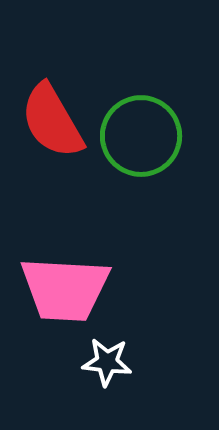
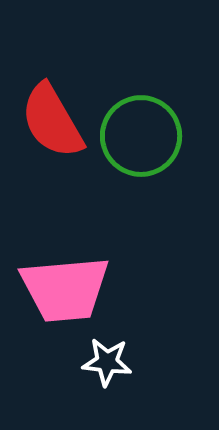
pink trapezoid: rotated 8 degrees counterclockwise
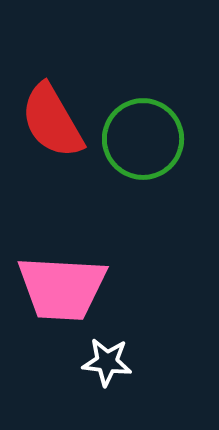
green circle: moved 2 px right, 3 px down
pink trapezoid: moved 3 px left, 1 px up; rotated 8 degrees clockwise
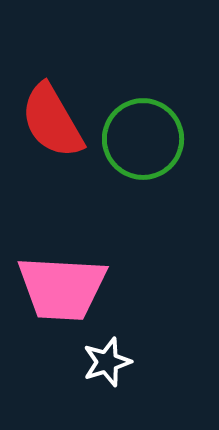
white star: rotated 24 degrees counterclockwise
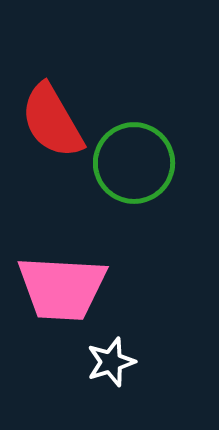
green circle: moved 9 px left, 24 px down
white star: moved 4 px right
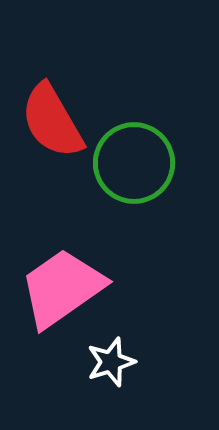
pink trapezoid: rotated 142 degrees clockwise
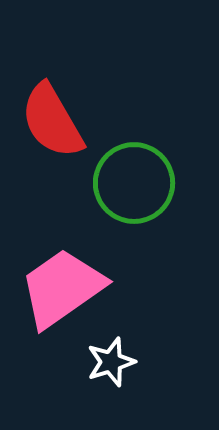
green circle: moved 20 px down
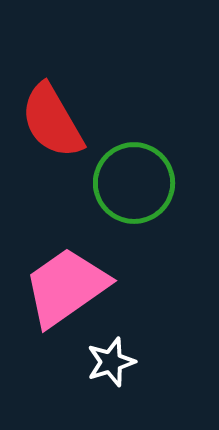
pink trapezoid: moved 4 px right, 1 px up
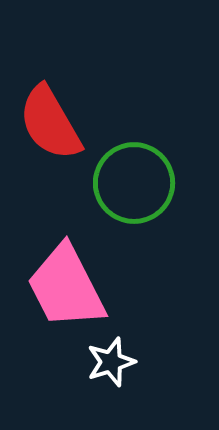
red semicircle: moved 2 px left, 2 px down
pink trapezoid: rotated 82 degrees counterclockwise
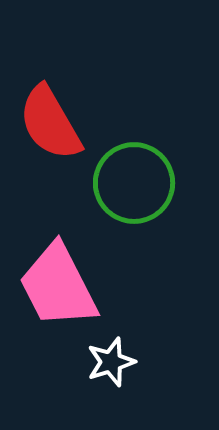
pink trapezoid: moved 8 px left, 1 px up
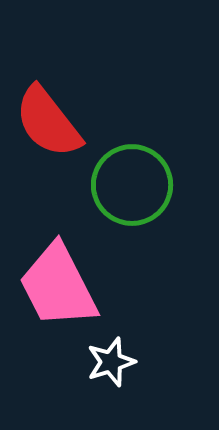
red semicircle: moved 2 px left, 1 px up; rotated 8 degrees counterclockwise
green circle: moved 2 px left, 2 px down
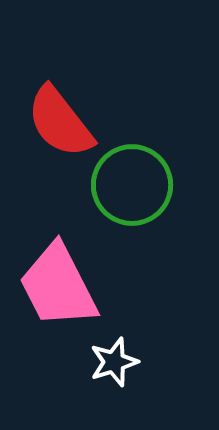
red semicircle: moved 12 px right
white star: moved 3 px right
